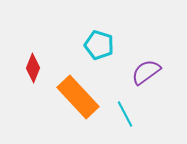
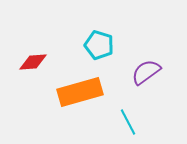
red diamond: moved 6 px up; rotated 64 degrees clockwise
orange rectangle: moved 2 px right, 5 px up; rotated 63 degrees counterclockwise
cyan line: moved 3 px right, 8 px down
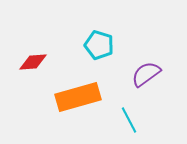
purple semicircle: moved 2 px down
orange rectangle: moved 2 px left, 5 px down
cyan line: moved 1 px right, 2 px up
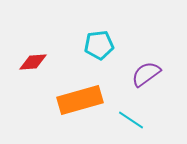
cyan pentagon: rotated 24 degrees counterclockwise
orange rectangle: moved 2 px right, 3 px down
cyan line: moved 2 px right; rotated 28 degrees counterclockwise
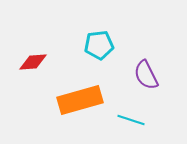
purple semicircle: moved 1 px down; rotated 80 degrees counterclockwise
cyan line: rotated 16 degrees counterclockwise
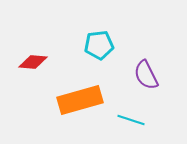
red diamond: rotated 8 degrees clockwise
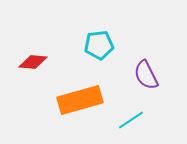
cyan line: rotated 52 degrees counterclockwise
